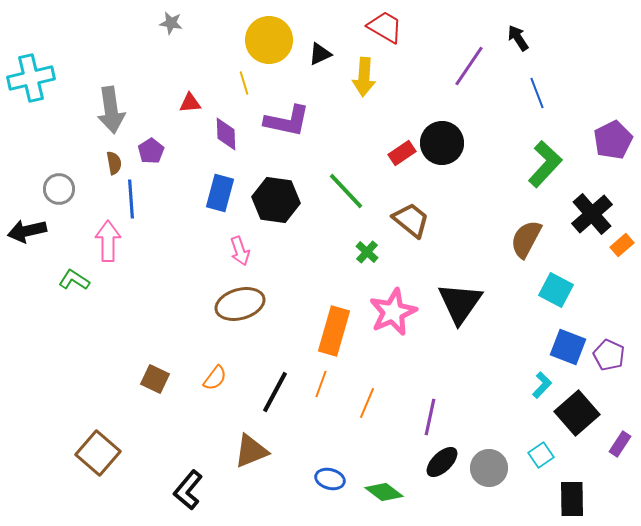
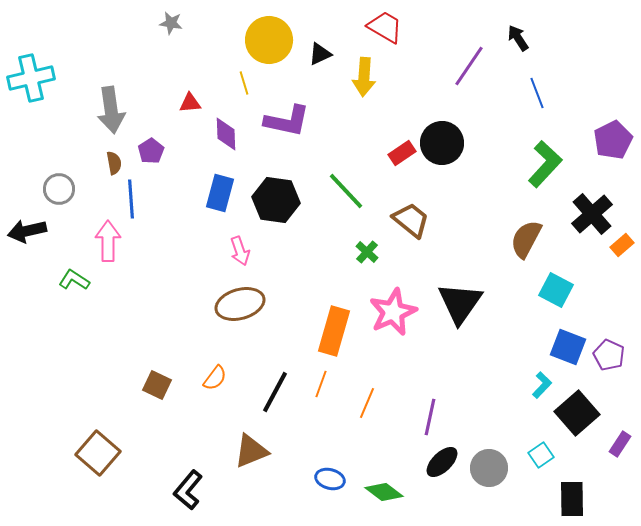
brown square at (155, 379): moved 2 px right, 6 px down
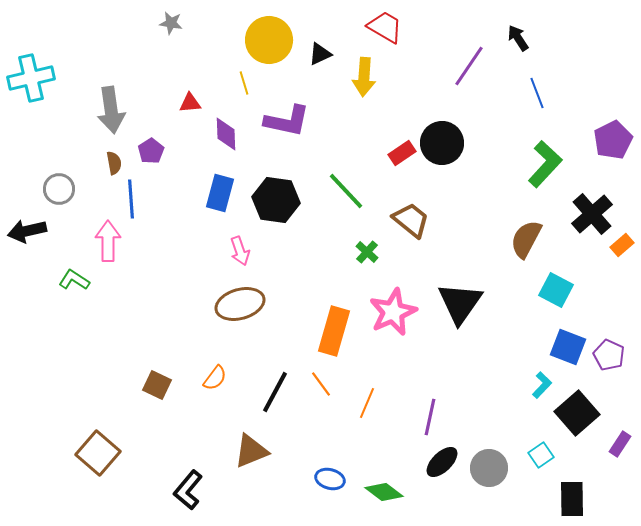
orange line at (321, 384): rotated 56 degrees counterclockwise
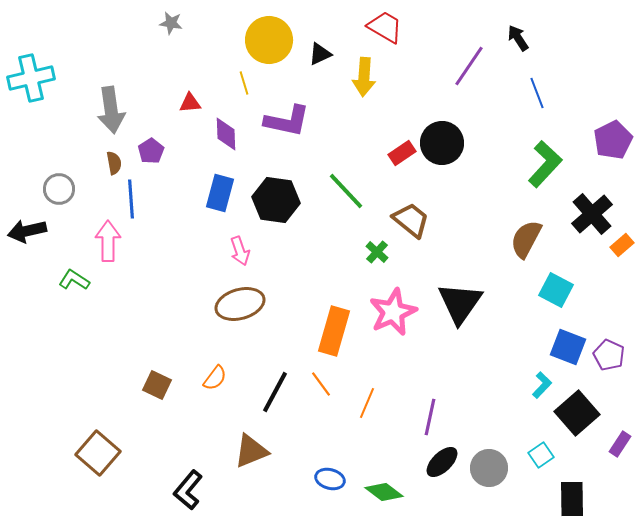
green cross at (367, 252): moved 10 px right
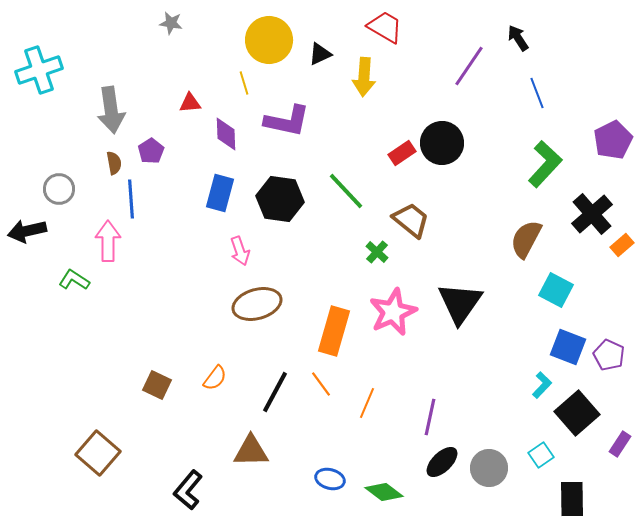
cyan cross at (31, 78): moved 8 px right, 8 px up; rotated 6 degrees counterclockwise
black hexagon at (276, 200): moved 4 px right, 1 px up
brown ellipse at (240, 304): moved 17 px right
brown triangle at (251, 451): rotated 21 degrees clockwise
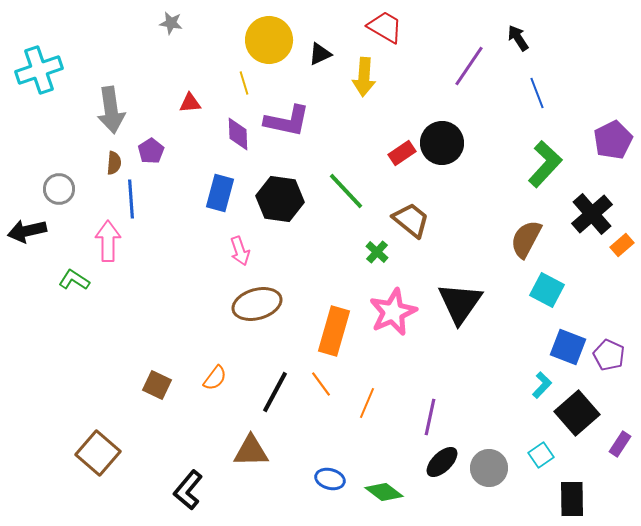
purple diamond at (226, 134): moved 12 px right
brown semicircle at (114, 163): rotated 15 degrees clockwise
cyan square at (556, 290): moved 9 px left
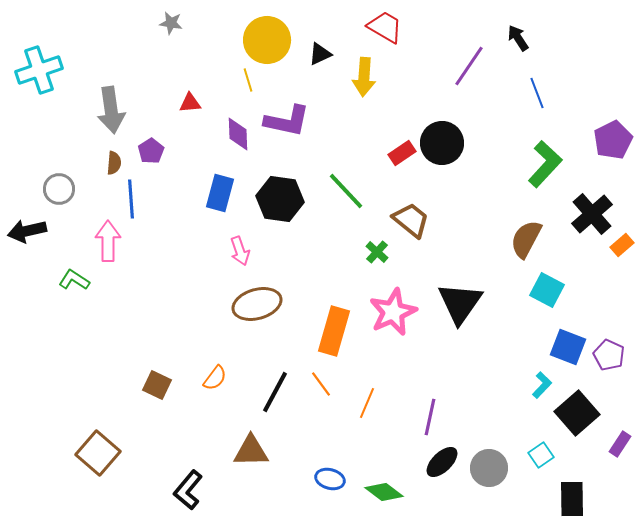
yellow circle at (269, 40): moved 2 px left
yellow line at (244, 83): moved 4 px right, 3 px up
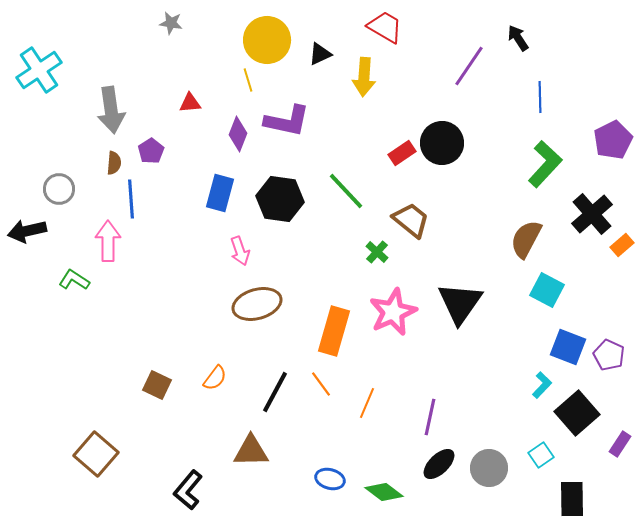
cyan cross at (39, 70): rotated 15 degrees counterclockwise
blue line at (537, 93): moved 3 px right, 4 px down; rotated 20 degrees clockwise
purple diamond at (238, 134): rotated 24 degrees clockwise
brown square at (98, 453): moved 2 px left, 1 px down
black ellipse at (442, 462): moved 3 px left, 2 px down
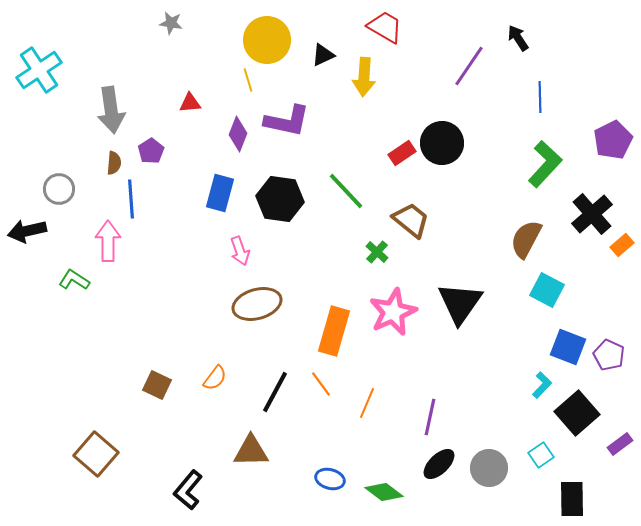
black triangle at (320, 54): moved 3 px right, 1 px down
purple rectangle at (620, 444): rotated 20 degrees clockwise
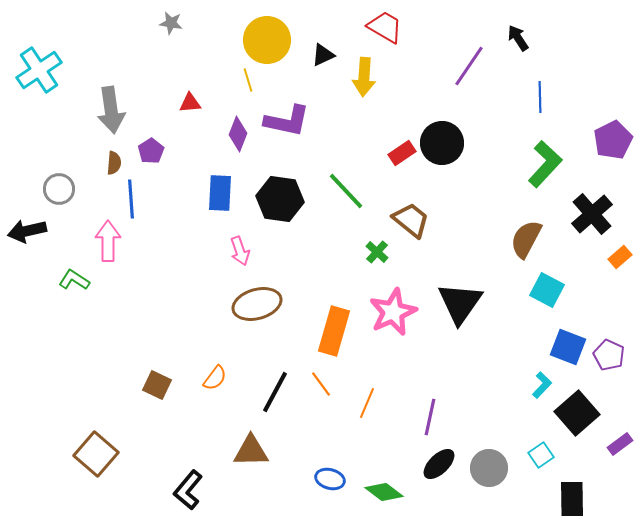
blue rectangle at (220, 193): rotated 12 degrees counterclockwise
orange rectangle at (622, 245): moved 2 px left, 12 px down
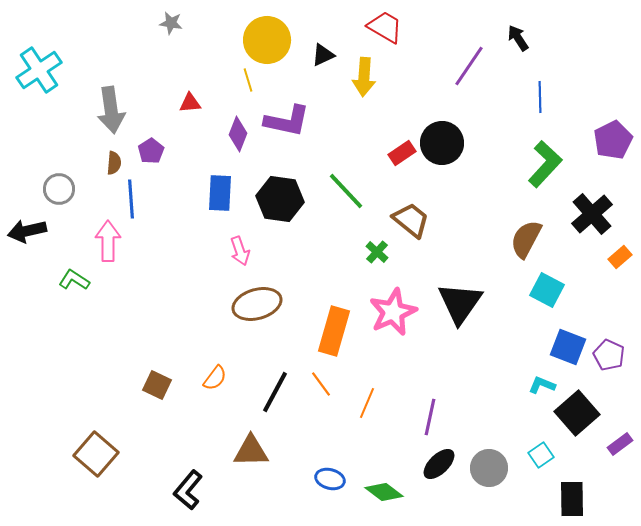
cyan L-shape at (542, 385): rotated 112 degrees counterclockwise
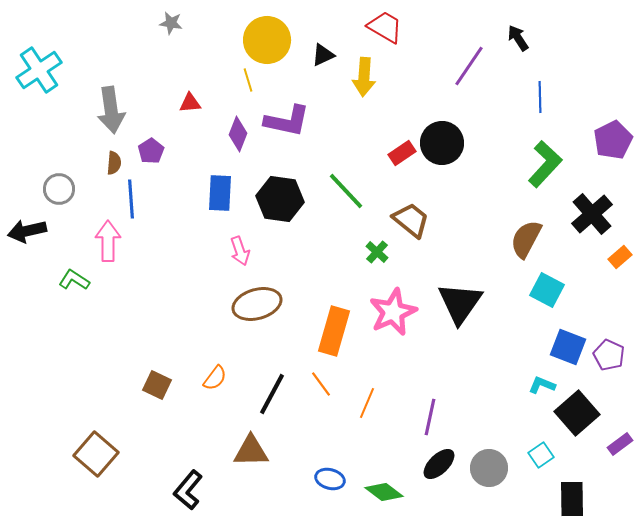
black line at (275, 392): moved 3 px left, 2 px down
